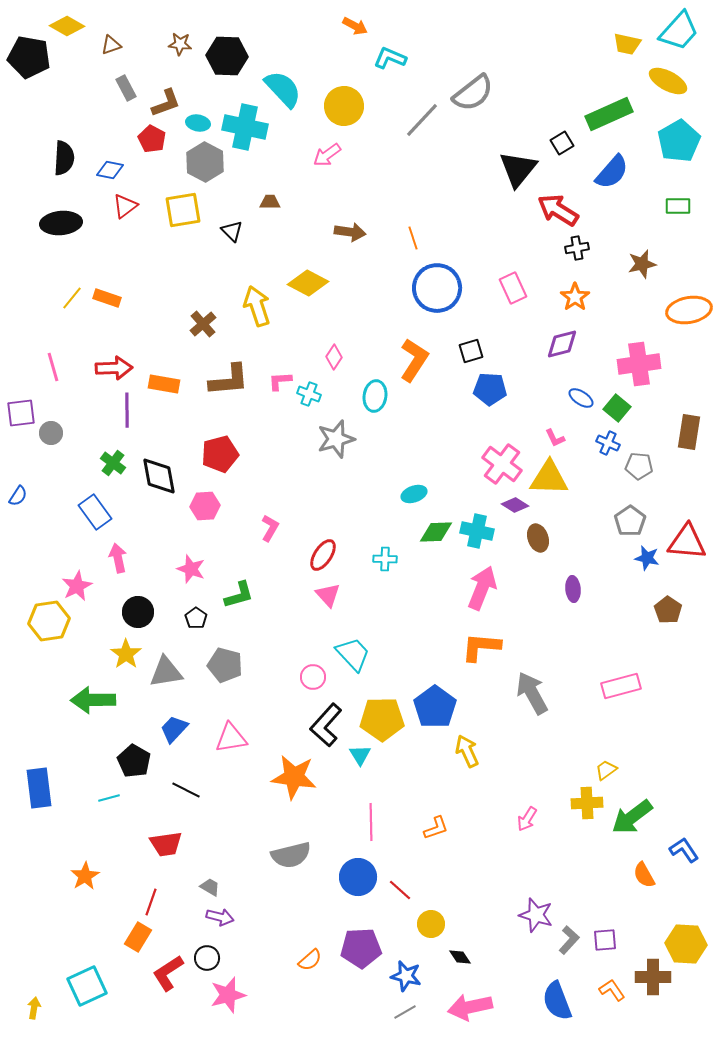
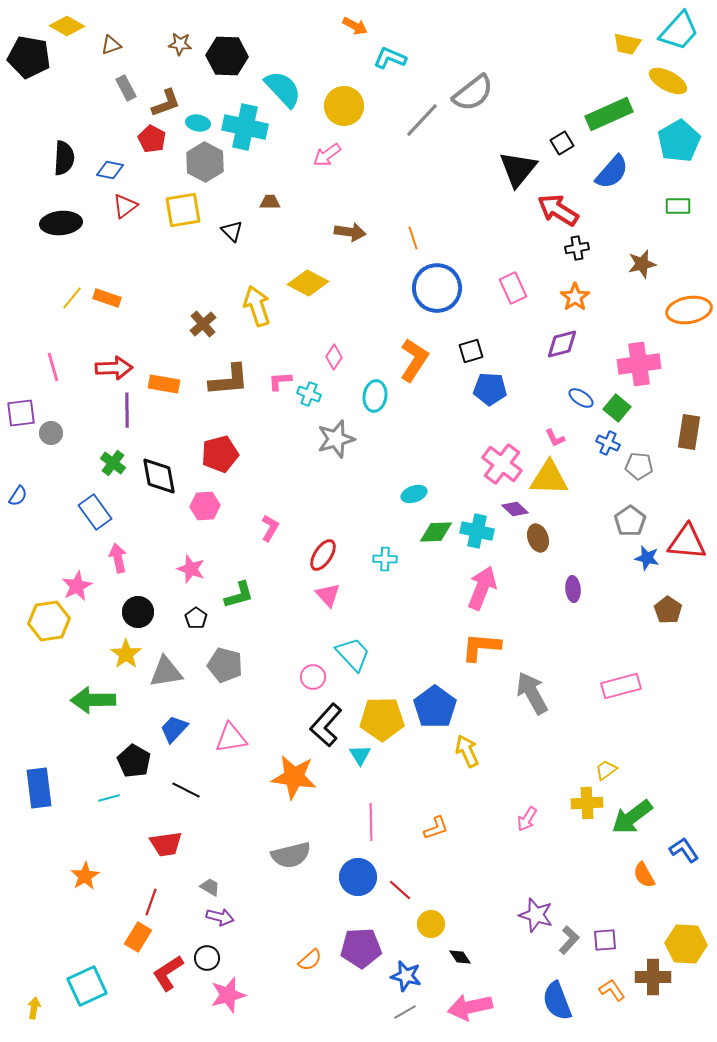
purple diamond at (515, 505): moved 4 px down; rotated 12 degrees clockwise
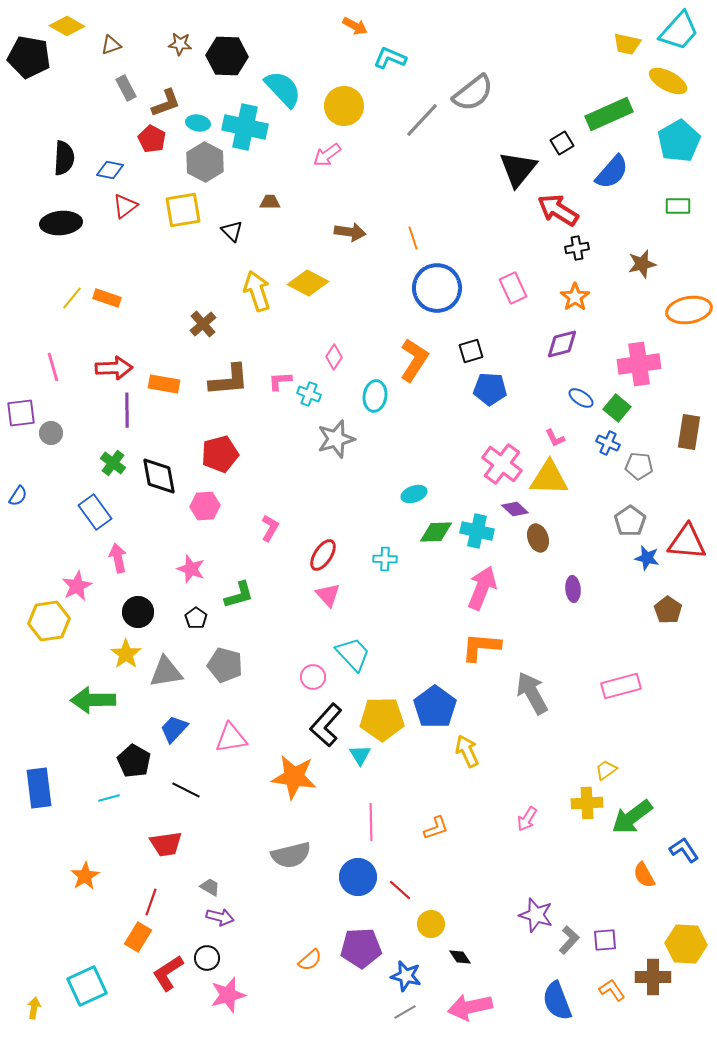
yellow arrow at (257, 306): moved 15 px up
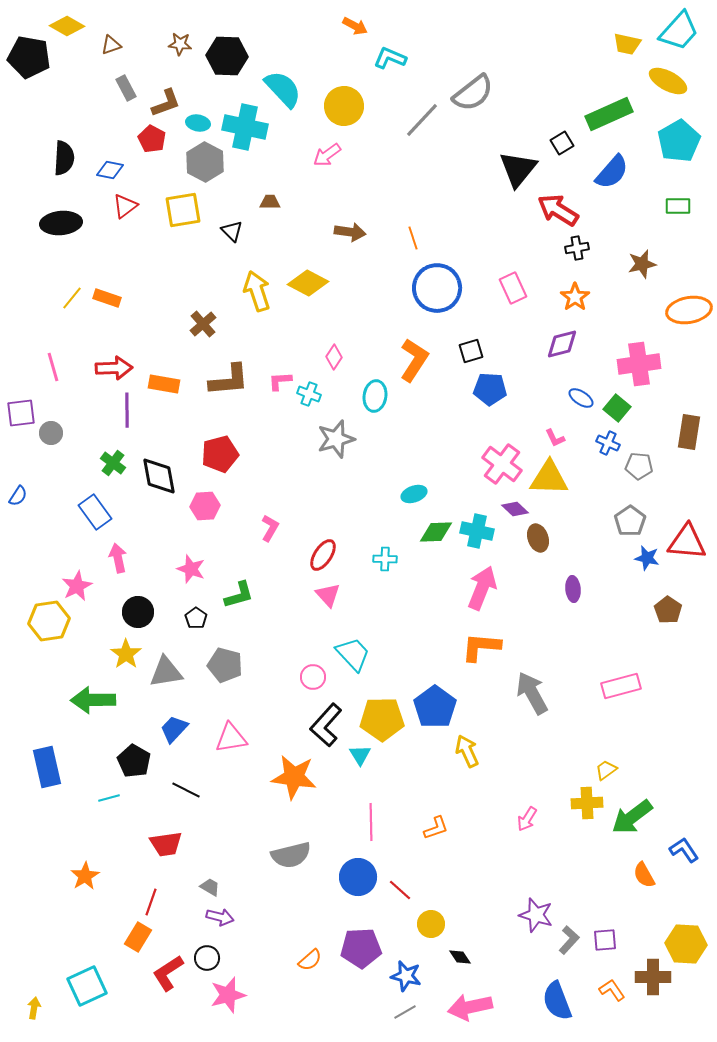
blue rectangle at (39, 788): moved 8 px right, 21 px up; rotated 6 degrees counterclockwise
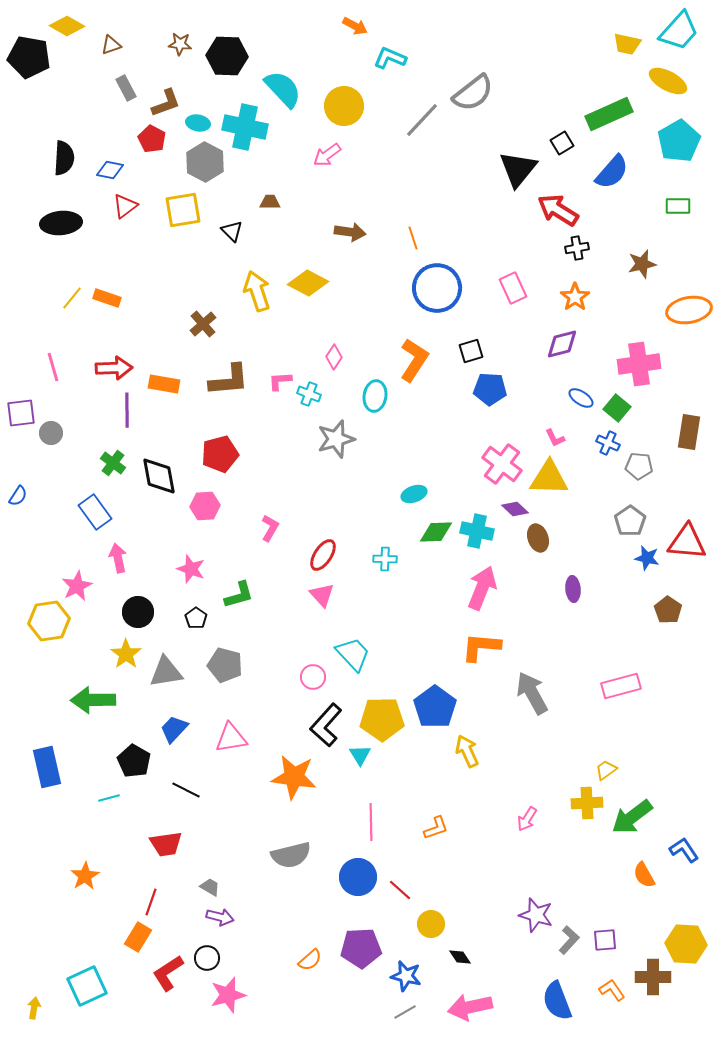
pink triangle at (328, 595): moved 6 px left
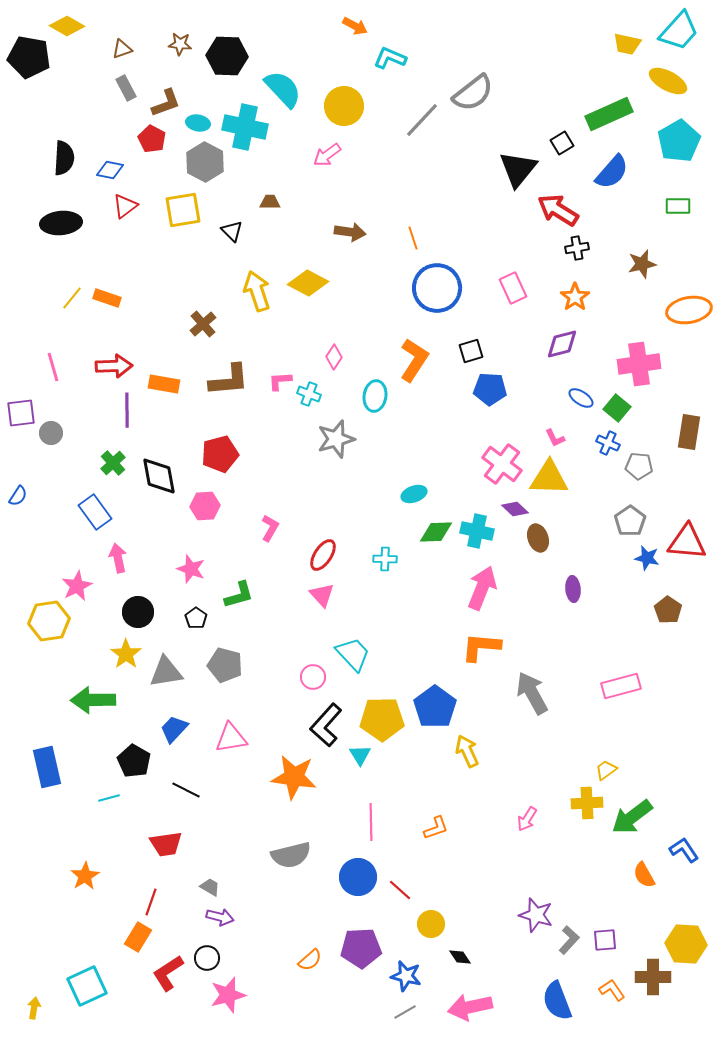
brown triangle at (111, 45): moved 11 px right, 4 px down
red arrow at (114, 368): moved 2 px up
green cross at (113, 463): rotated 10 degrees clockwise
